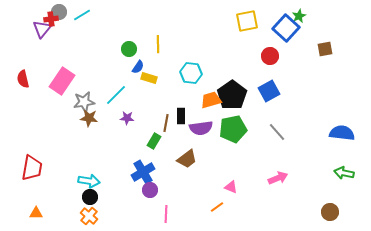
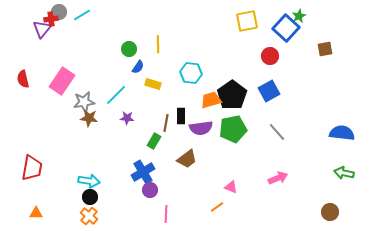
yellow rectangle at (149, 78): moved 4 px right, 6 px down
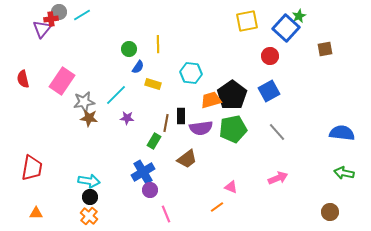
pink line at (166, 214): rotated 24 degrees counterclockwise
